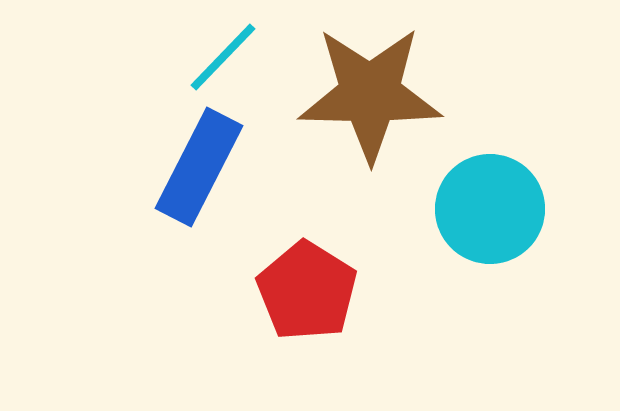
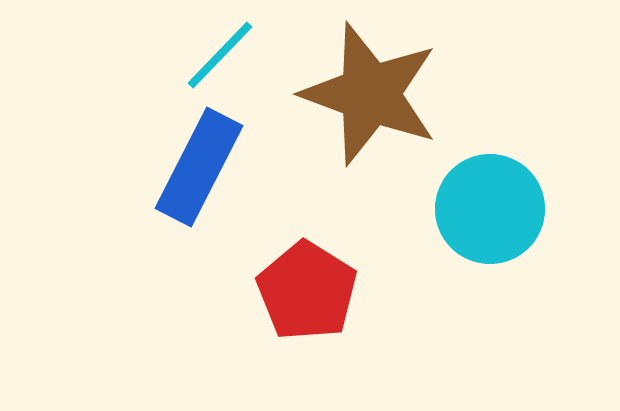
cyan line: moved 3 px left, 2 px up
brown star: rotated 19 degrees clockwise
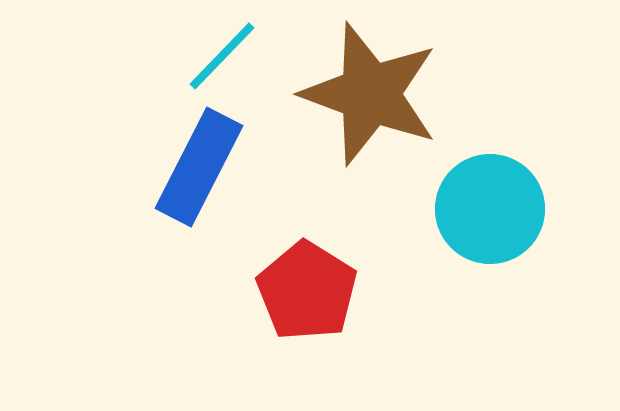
cyan line: moved 2 px right, 1 px down
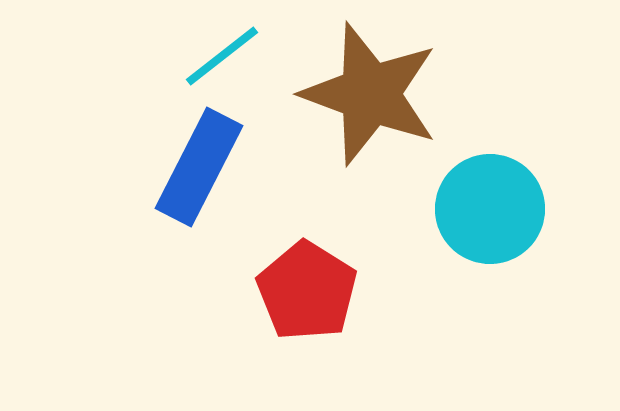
cyan line: rotated 8 degrees clockwise
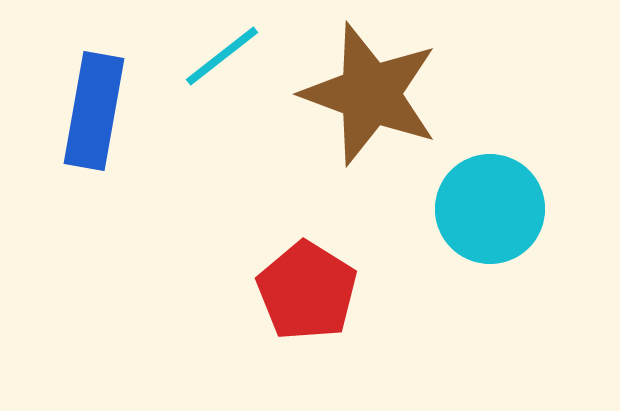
blue rectangle: moved 105 px left, 56 px up; rotated 17 degrees counterclockwise
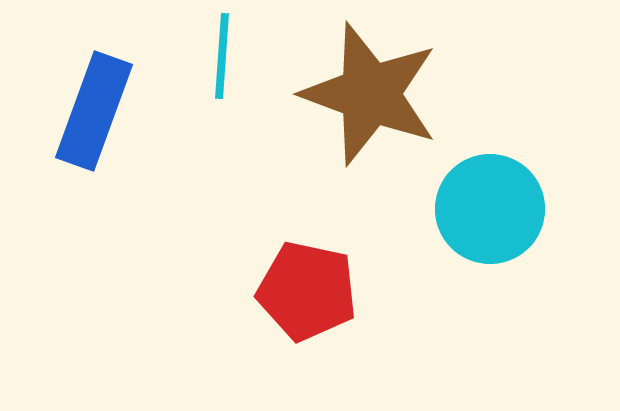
cyan line: rotated 48 degrees counterclockwise
blue rectangle: rotated 10 degrees clockwise
red pentagon: rotated 20 degrees counterclockwise
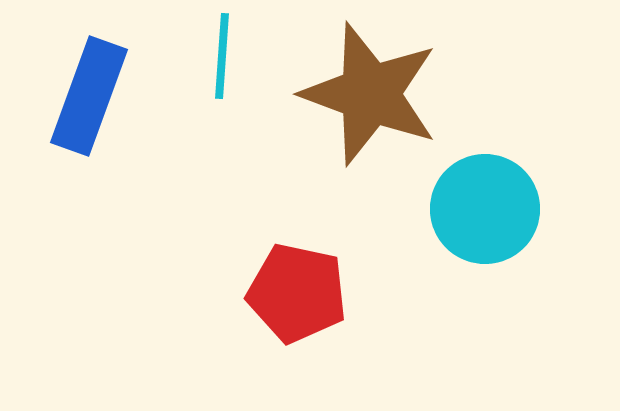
blue rectangle: moved 5 px left, 15 px up
cyan circle: moved 5 px left
red pentagon: moved 10 px left, 2 px down
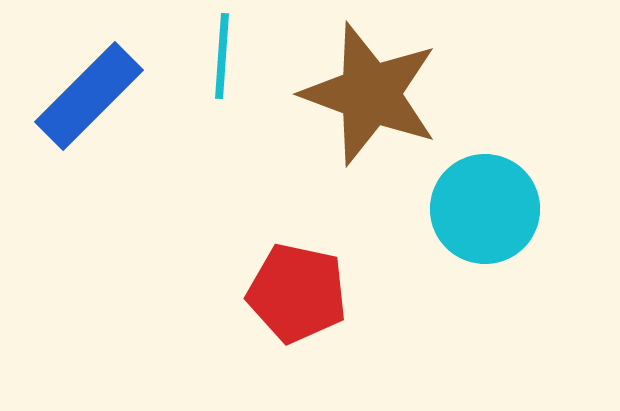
blue rectangle: rotated 25 degrees clockwise
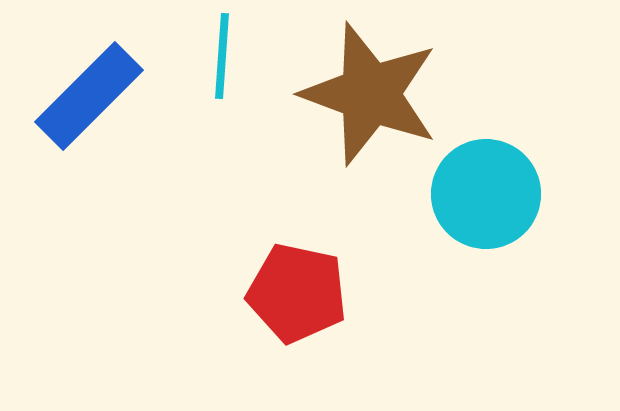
cyan circle: moved 1 px right, 15 px up
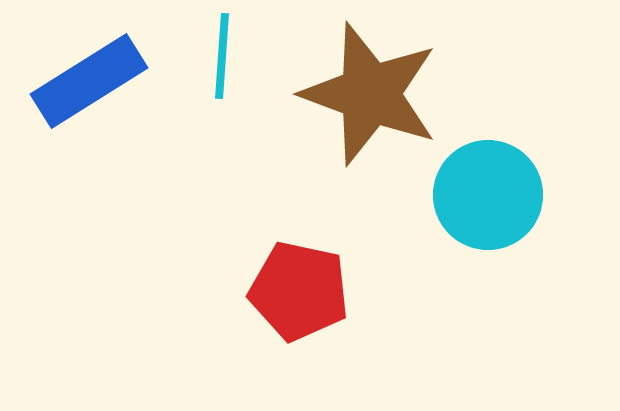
blue rectangle: moved 15 px up; rotated 13 degrees clockwise
cyan circle: moved 2 px right, 1 px down
red pentagon: moved 2 px right, 2 px up
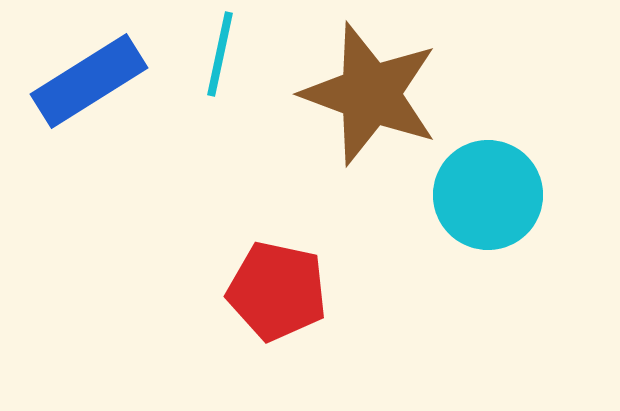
cyan line: moved 2 px left, 2 px up; rotated 8 degrees clockwise
red pentagon: moved 22 px left
